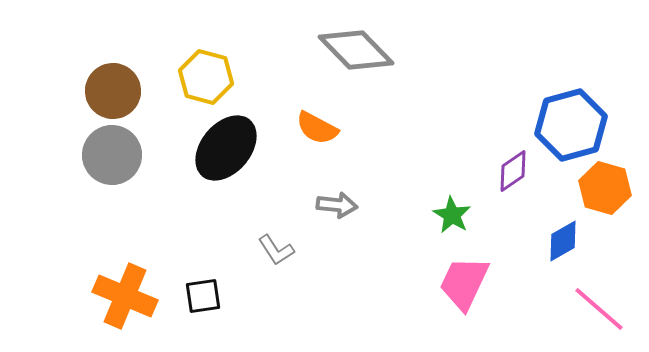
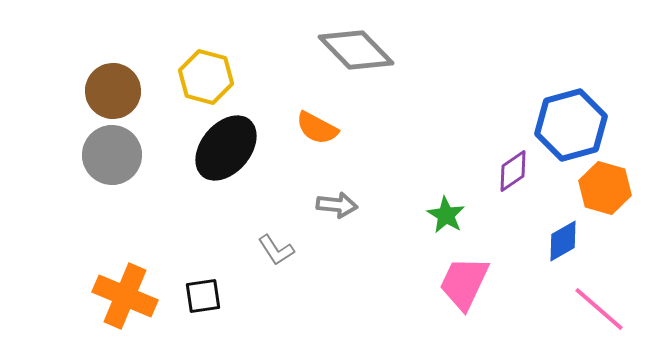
green star: moved 6 px left
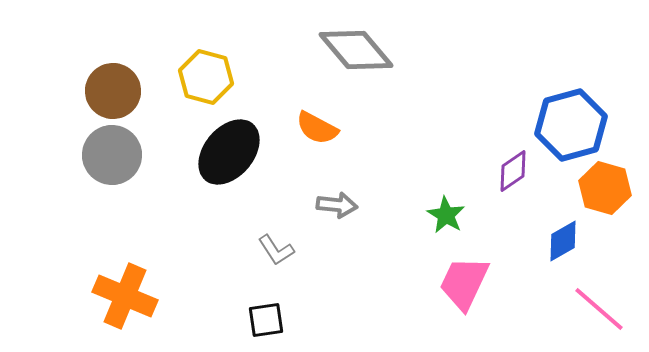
gray diamond: rotated 4 degrees clockwise
black ellipse: moved 3 px right, 4 px down
black square: moved 63 px right, 24 px down
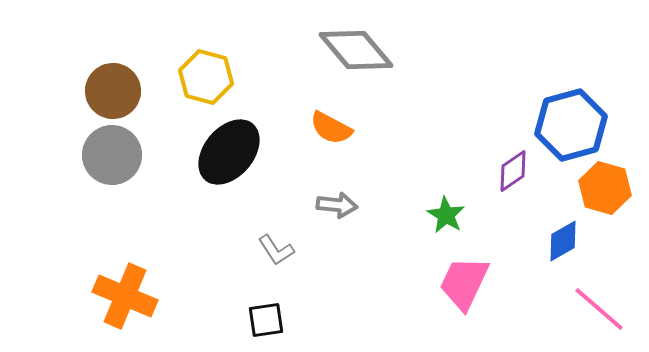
orange semicircle: moved 14 px right
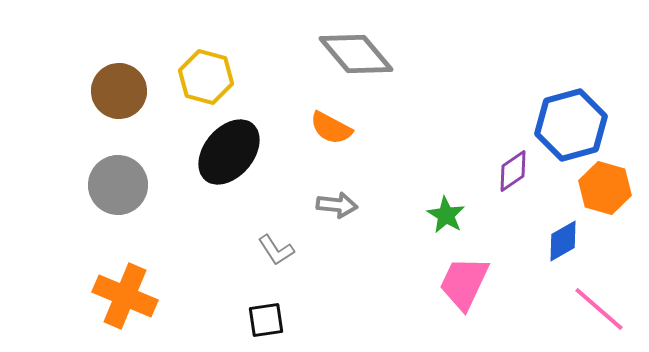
gray diamond: moved 4 px down
brown circle: moved 6 px right
gray circle: moved 6 px right, 30 px down
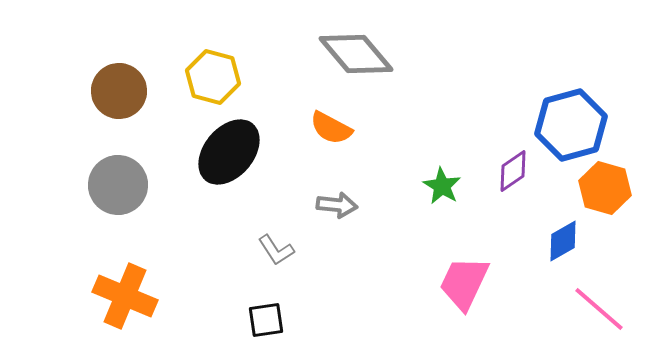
yellow hexagon: moved 7 px right
green star: moved 4 px left, 29 px up
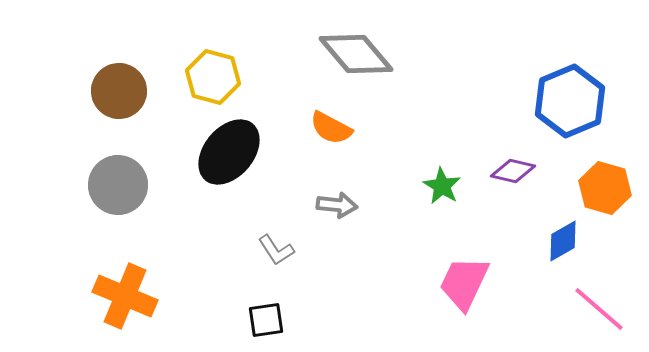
blue hexagon: moved 1 px left, 24 px up; rotated 8 degrees counterclockwise
purple diamond: rotated 48 degrees clockwise
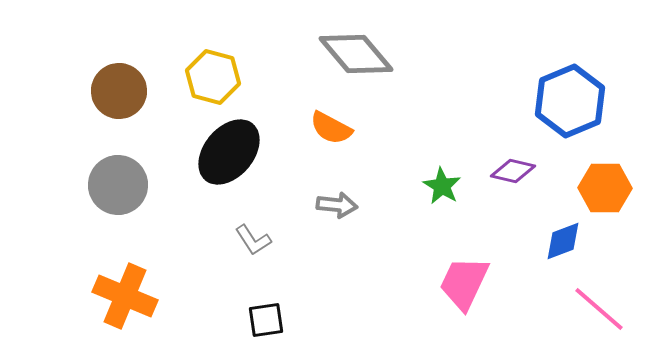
orange hexagon: rotated 15 degrees counterclockwise
blue diamond: rotated 9 degrees clockwise
gray L-shape: moved 23 px left, 10 px up
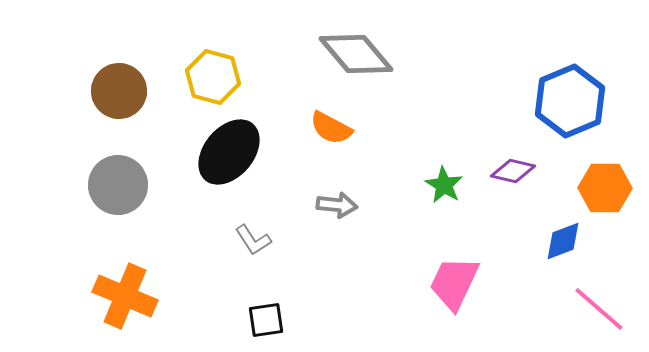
green star: moved 2 px right, 1 px up
pink trapezoid: moved 10 px left
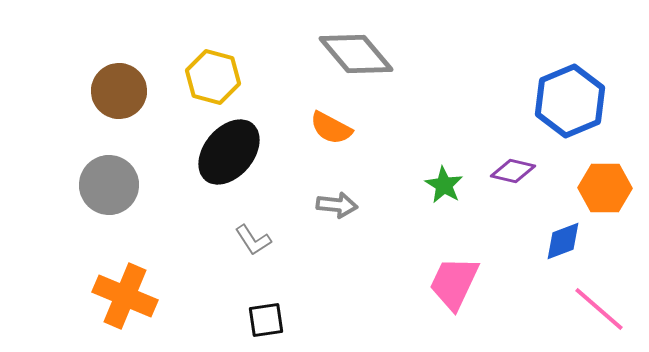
gray circle: moved 9 px left
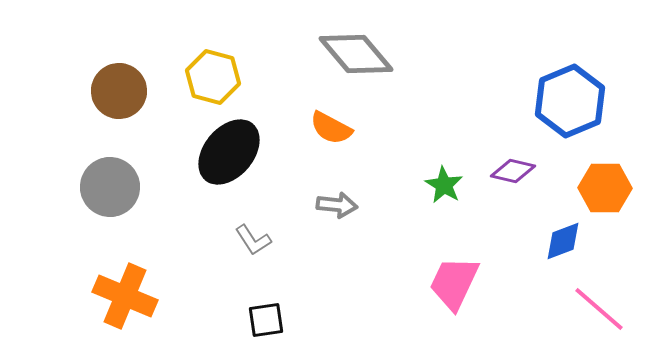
gray circle: moved 1 px right, 2 px down
